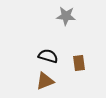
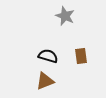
gray star: moved 1 px left; rotated 18 degrees clockwise
brown rectangle: moved 2 px right, 7 px up
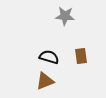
gray star: rotated 18 degrees counterclockwise
black semicircle: moved 1 px right, 1 px down
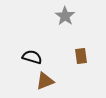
gray star: rotated 30 degrees clockwise
black semicircle: moved 17 px left
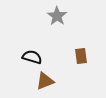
gray star: moved 8 px left
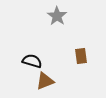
black semicircle: moved 4 px down
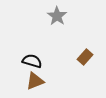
brown rectangle: moved 4 px right, 1 px down; rotated 49 degrees clockwise
brown triangle: moved 10 px left
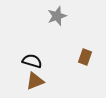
gray star: rotated 18 degrees clockwise
brown rectangle: rotated 21 degrees counterclockwise
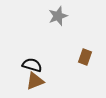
gray star: moved 1 px right
black semicircle: moved 4 px down
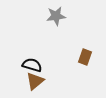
gray star: moved 2 px left; rotated 12 degrees clockwise
brown triangle: rotated 18 degrees counterclockwise
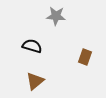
gray star: rotated 12 degrees clockwise
black semicircle: moved 19 px up
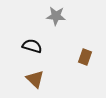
brown triangle: moved 2 px up; rotated 36 degrees counterclockwise
